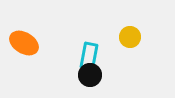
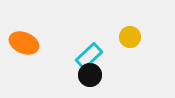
orange ellipse: rotated 8 degrees counterclockwise
cyan rectangle: rotated 36 degrees clockwise
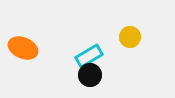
orange ellipse: moved 1 px left, 5 px down
cyan rectangle: rotated 12 degrees clockwise
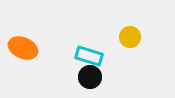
cyan rectangle: rotated 48 degrees clockwise
black circle: moved 2 px down
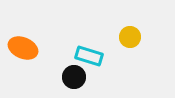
black circle: moved 16 px left
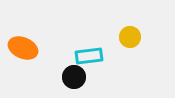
cyan rectangle: rotated 24 degrees counterclockwise
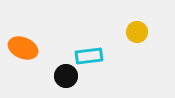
yellow circle: moved 7 px right, 5 px up
black circle: moved 8 px left, 1 px up
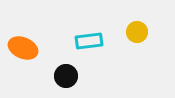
cyan rectangle: moved 15 px up
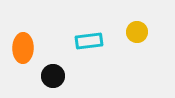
orange ellipse: rotated 68 degrees clockwise
black circle: moved 13 px left
